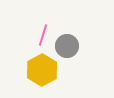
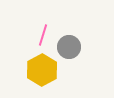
gray circle: moved 2 px right, 1 px down
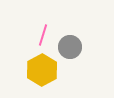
gray circle: moved 1 px right
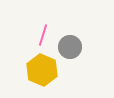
yellow hexagon: rotated 8 degrees counterclockwise
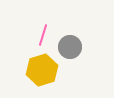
yellow hexagon: rotated 20 degrees clockwise
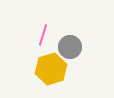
yellow hexagon: moved 9 px right, 1 px up
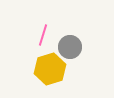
yellow hexagon: moved 1 px left
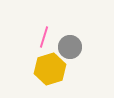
pink line: moved 1 px right, 2 px down
